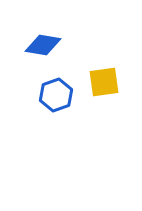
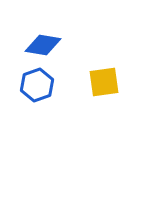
blue hexagon: moved 19 px left, 10 px up
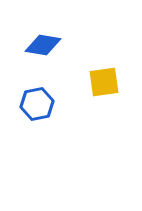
blue hexagon: moved 19 px down; rotated 8 degrees clockwise
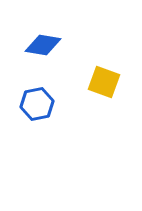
yellow square: rotated 28 degrees clockwise
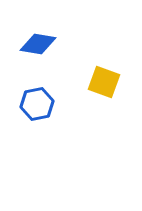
blue diamond: moved 5 px left, 1 px up
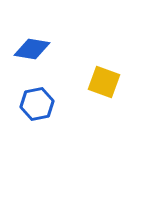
blue diamond: moved 6 px left, 5 px down
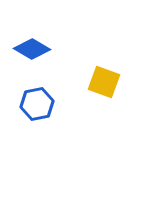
blue diamond: rotated 21 degrees clockwise
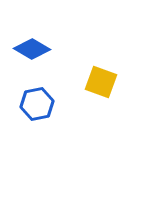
yellow square: moved 3 px left
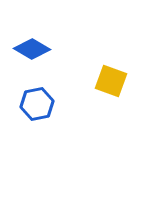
yellow square: moved 10 px right, 1 px up
